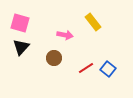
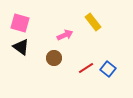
pink arrow: rotated 35 degrees counterclockwise
black triangle: rotated 36 degrees counterclockwise
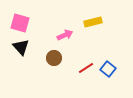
yellow rectangle: rotated 66 degrees counterclockwise
black triangle: rotated 12 degrees clockwise
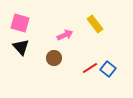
yellow rectangle: moved 2 px right, 2 px down; rotated 66 degrees clockwise
red line: moved 4 px right
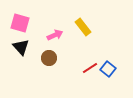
yellow rectangle: moved 12 px left, 3 px down
pink arrow: moved 10 px left
brown circle: moved 5 px left
